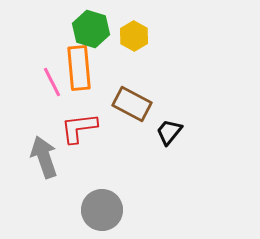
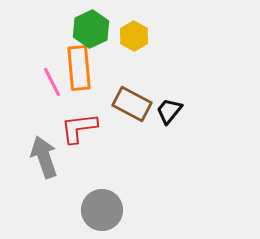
green hexagon: rotated 18 degrees clockwise
black trapezoid: moved 21 px up
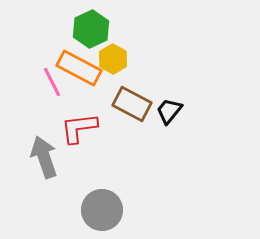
yellow hexagon: moved 21 px left, 23 px down
orange rectangle: rotated 57 degrees counterclockwise
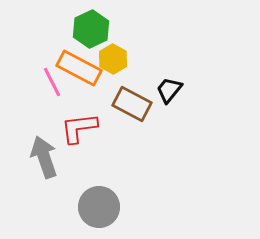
black trapezoid: moved 21 px up
gray circle: moved 3 px left, 3 px up
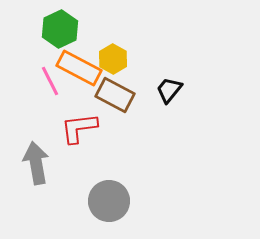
green hexagon: moved 31 px left
pink line: moved 2 px left, 1 px up
brown rectangle: moved 17 px left, 9 px up
gray arrow: moved 8 px left, 6 px down; rotated 9 degrees clockwise
gray circle: moved 10 px right, 6 px up
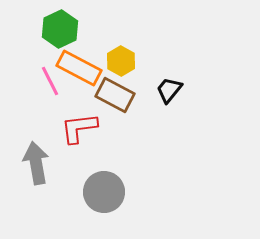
yellow hexagon: moved 8 px right, 2 px down
gray circle: moved 5 px left, 9 px up
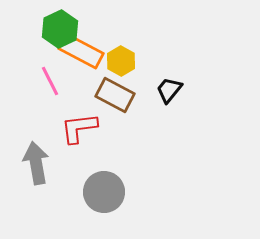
orange rectangle: moved 2 px right, 17 px up
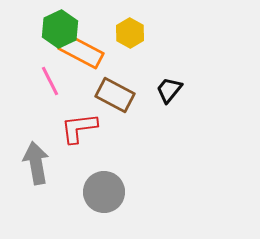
yellow hexagon: moved 9 px right, 28 px up
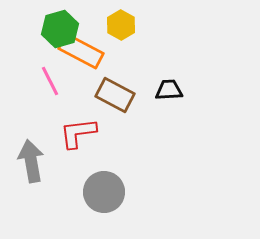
green hexagon: rotated 9 degrees clockwise
yellow hexagon: moved 9 px left, 8 px up
black trapezoid: rotated 48 degrees clockwise
red L-shape: moved 1 px left, 5 px down
gray arrow: moved 5 px left, 2 px up
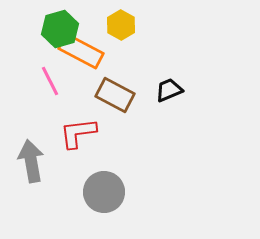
black trapezoid: rotated 20 degrees counterclockwise
